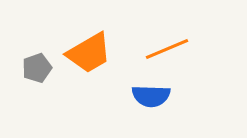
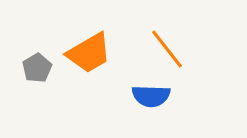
orange line: rotated 75 degrees clockwise
gray pentagon: rotated 12 degrees counterclockwise
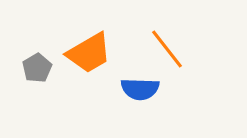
blue semicircle: moved 11 px left, 7 px up
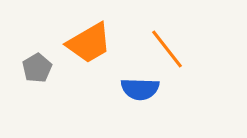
orange trapezoid: moved 10 px up
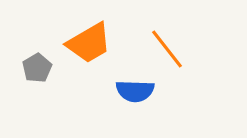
blue semicircle: moved 5 px left, 2 px down
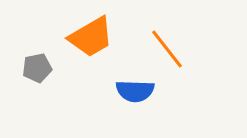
orange trapezoid: moved 2 px right, 6 px up
gray pentagon: rotated 20 degrees clockwise
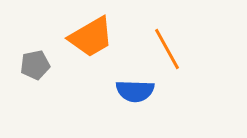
orange line: rotated 9 degrees clockwise
gray pentagon: moved 2 px left, 3 px up
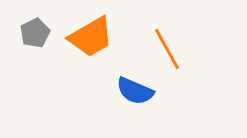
gray pentagon: moved 32 px up; rotated 16 degrees counterclockwise
blue semicircle: rotated 21 degrees clockwise
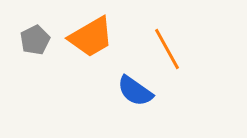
gray pentagon: moved 7 px down
blue semicircle: rotated 12 degrees clockwise
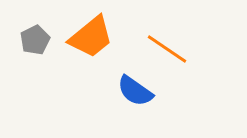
orange trapezoid: rotated 9 degrees counterclockwise
orange line: rotated 27 degrees counterclockwise
